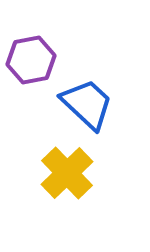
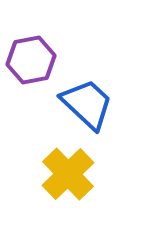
yellow cross: moved 1 px right, 1 px down
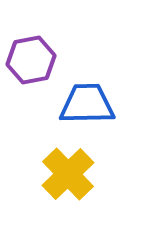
blue trapezoid: rotated 44 degrees counterclockwise
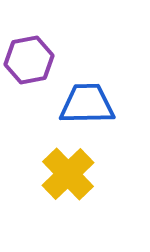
purple hexagon: moved 2 px left
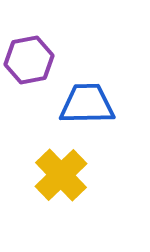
yellow cross: moved 7 px left, 1 px down
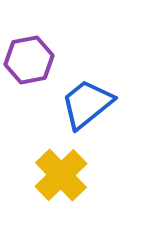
blue trapezoid: rotated 38 degrees counterclockwise
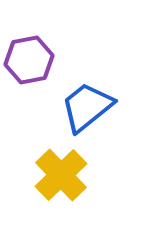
blue trapezoid: moved 3 px down
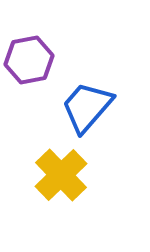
blue trapezoid: rotated 10 degrees counterclockwise
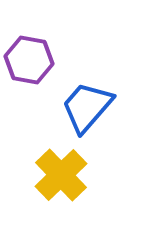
purple hexagon: rotated 21 degrees clockwise
